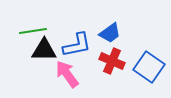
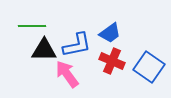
green line: moved 1 px left, 5 px up; rotated 8 degrees clockwise
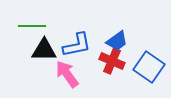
blue trapezoid: moved 7 px right, 8 px down
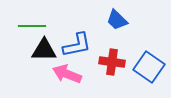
blue trapezoid: moved 21 px up; rotated 80 degrees clockwise
red cross: moved 1 px down; rotated 15 degrees counterclockwise
pink arrow: rotated 32 degrees counterclockwise
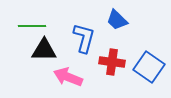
blue L-shape: moved 7 px right, 7 px up; rotated 64 degrees counterclockwise
pink arrow: moved 1 px right, 3 px down
